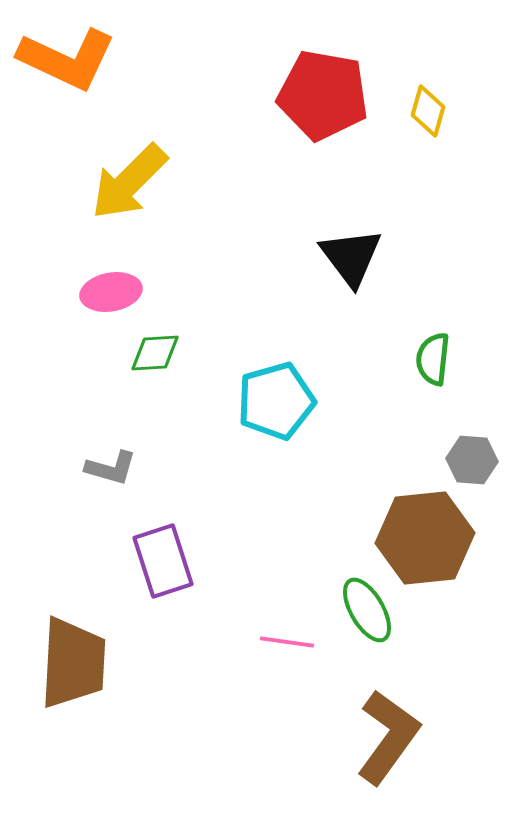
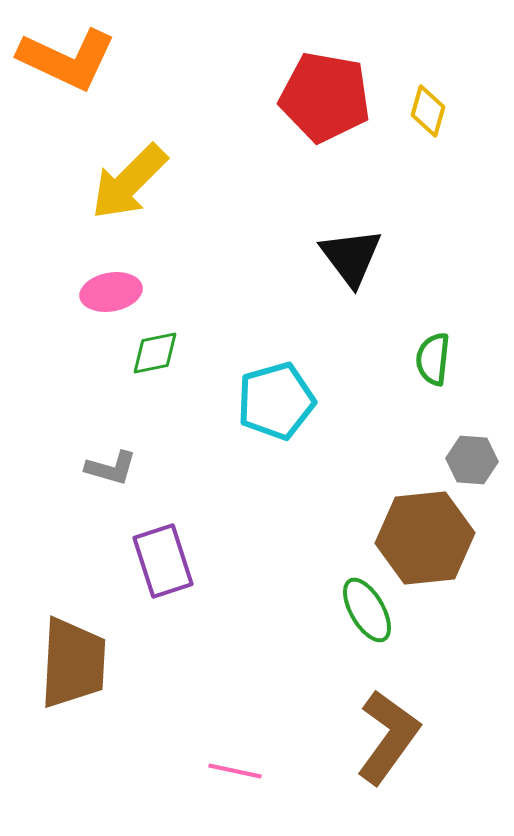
red pentagon: moved 2 px right, 2 px down
green diamond: rotated 8 degrees counterclockwise
pink line: moved 52 px left, 129 px down; rotated 4 degrees clockwise
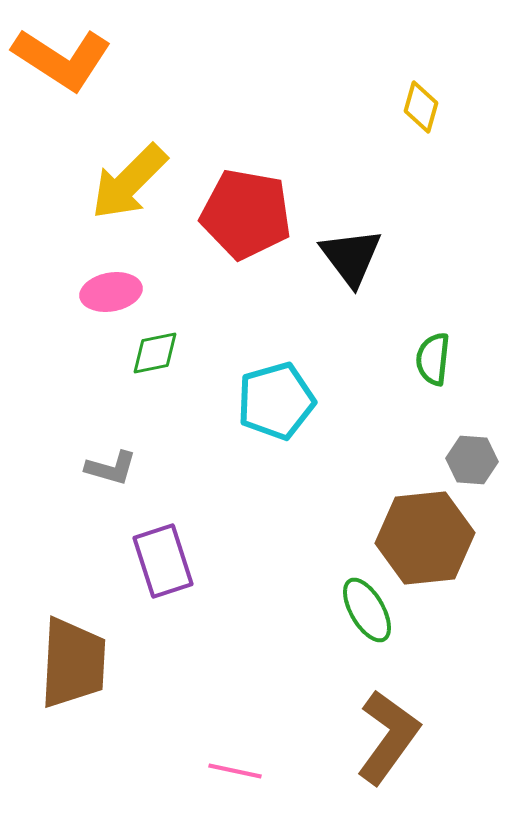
orange L-shape: moved 5 px left; rotated 8 degrees clockwise
red pentagon: moved 79 px left, 117 px down
yellow diamond: moved 7 px left, 4 px up
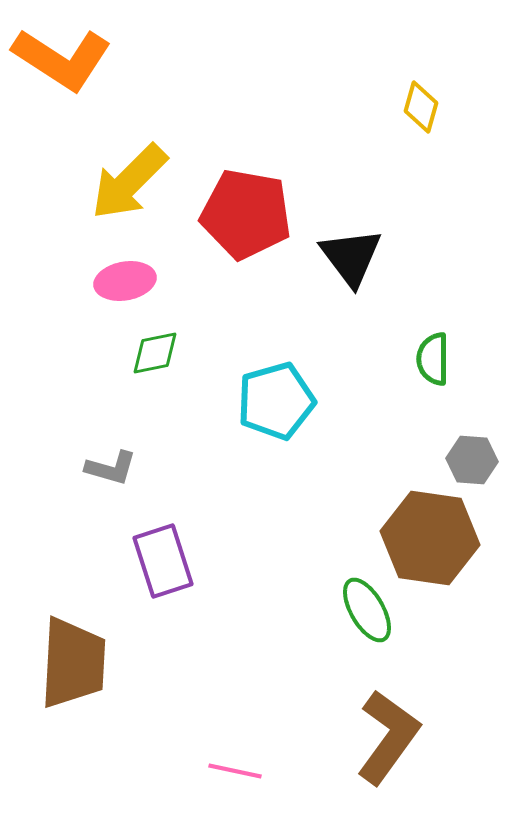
pink ellipse: moved 14 px right, 11 px up
green semicircle: rotated 6 degrees counterclockwise
brown hexagon: moved 5 px right; rotated 14 degrees clockwise
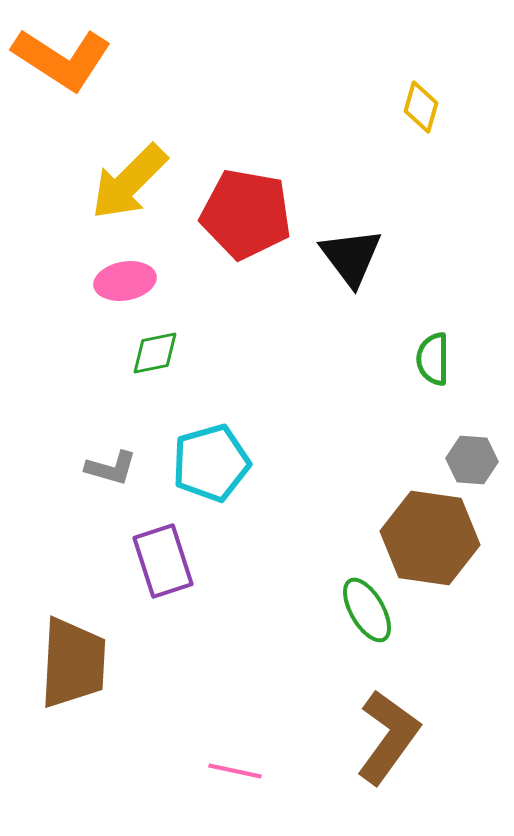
cyan pentagon: moved 65 px left, 62 px down
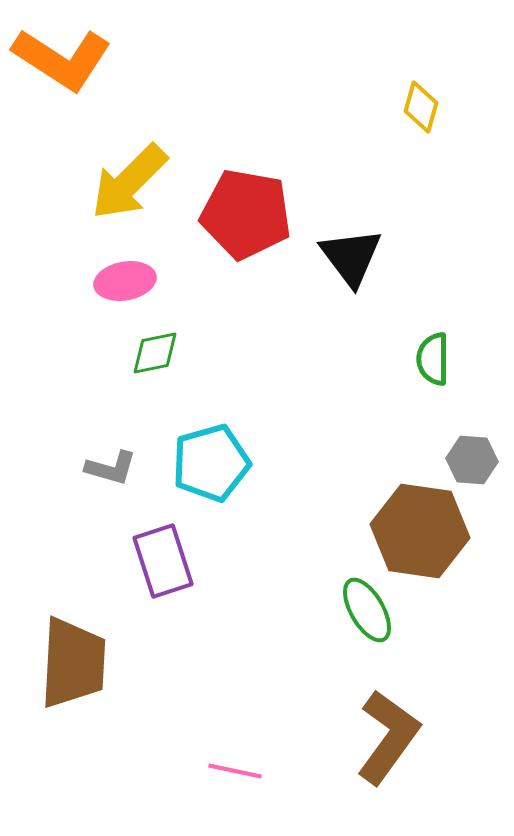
brown hexagon: moved 10 px left, 7 px up
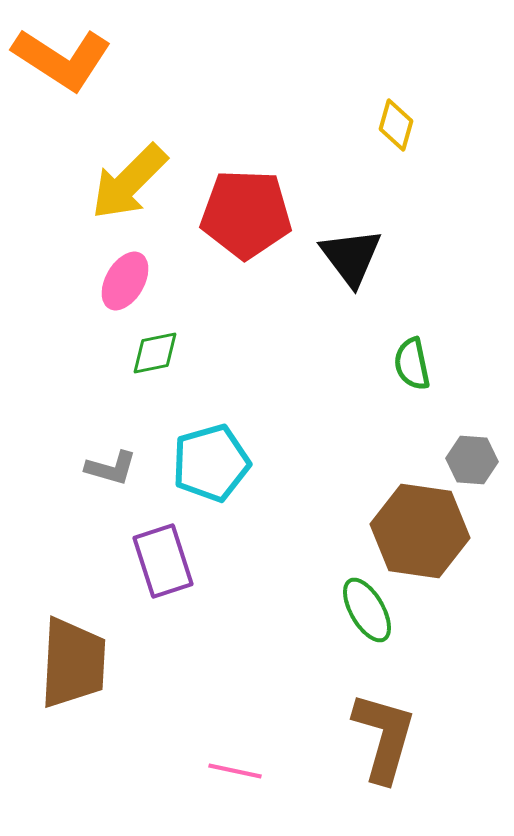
yellow diamond: moved 25 px left, 18 px down
red pentagon: rotated 8 degrees counterclockwise
pink ellipse: rotated 50 degrees counterclockwise
green semicircle: moved 21 px left, 5 px down; rotated 12 degrees counterclockwise
brown L-shape: moved 4 px left; rotated 20 degrees counterclockwise
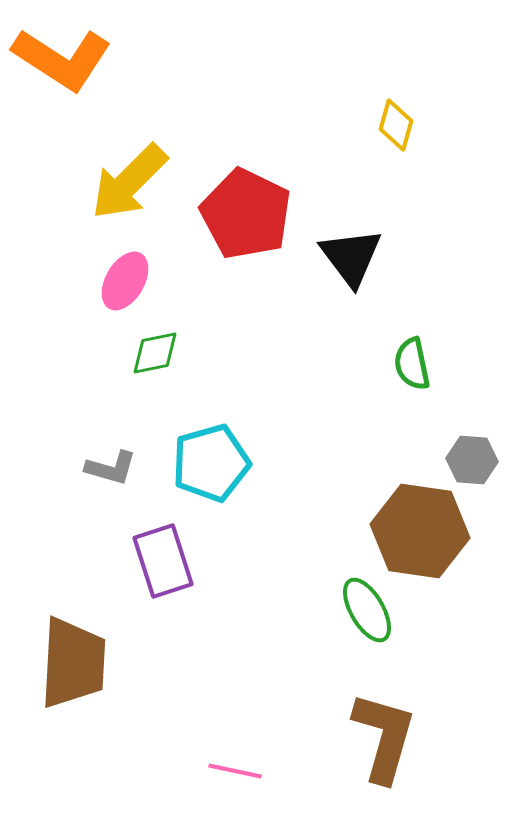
red pentagon: rotated 24 degrees clockwise
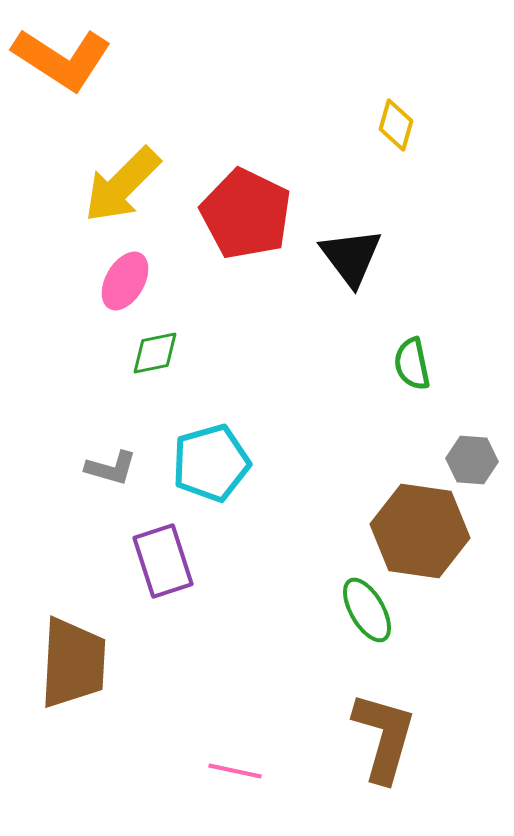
yellow arrow: moved 7 px left, 3 px down
